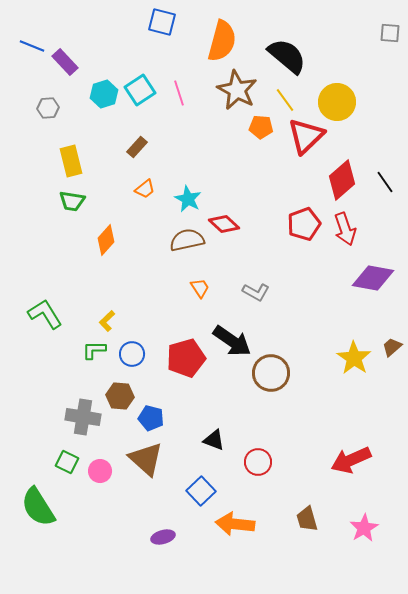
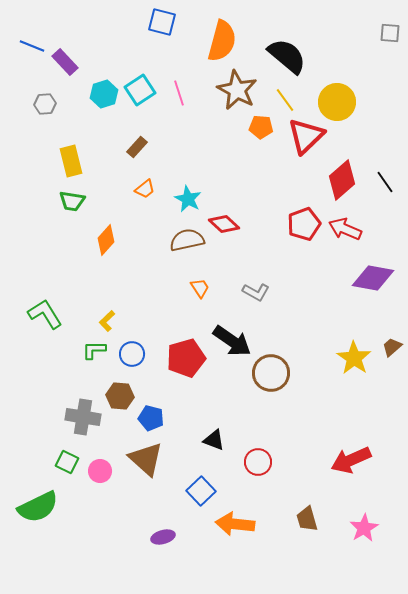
gray hexagon at (48, 108): moved 3 px left, 4 px up
red arrow at (345, 229): rotated 132 degrees clockwise
green semicircle at (38, 507): rotated 84 degrees counterclockwise
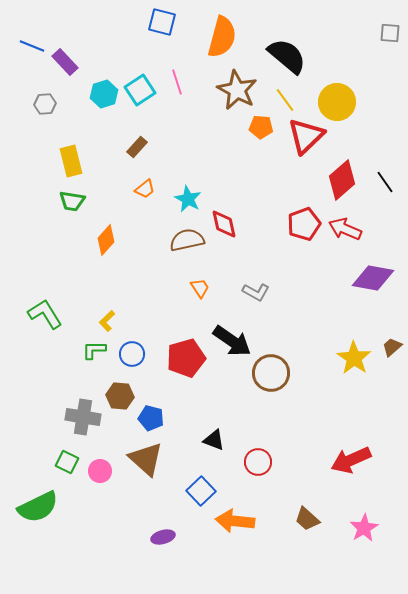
orange semicircle at (222, 41): moved 4 px up
pink line at (179, 93): moved 2 px left, 11 px up
red diamond at (224, 224): rotated 36 degrees clockwise
brown trapezoid at (307, 519): rotated 32 degrees counterclockwise
orange arrow at (235, 524): moved 3 px up
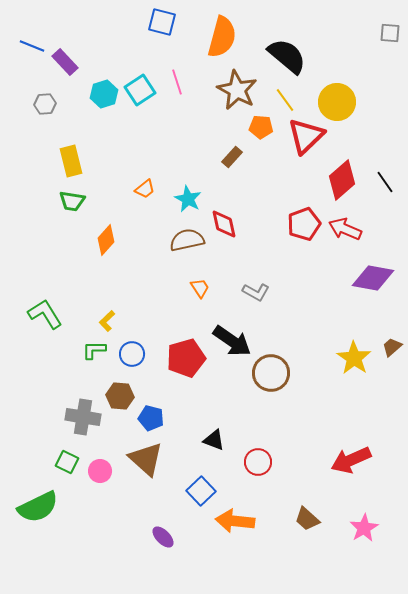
brown rectangle at (137, 147): moved 95 px right, 10 px down
purple ellipse at (163, 537): rotated 60 degrees clockwise
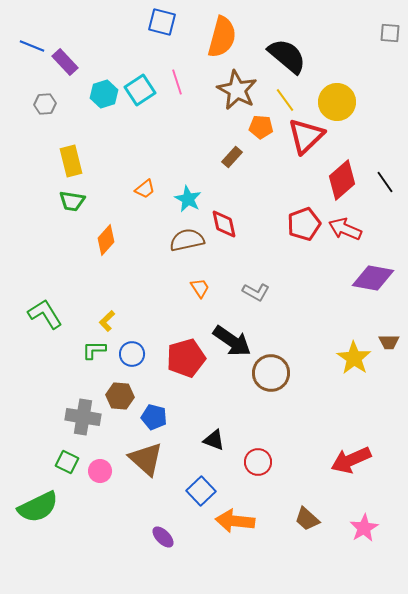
brown trapezoid at (392, 347): moved 3 px left, 5 px up; rotated 140 degrees counterclockwise
blue pentagon at (151, 418): moved 3 px right, 1 px up
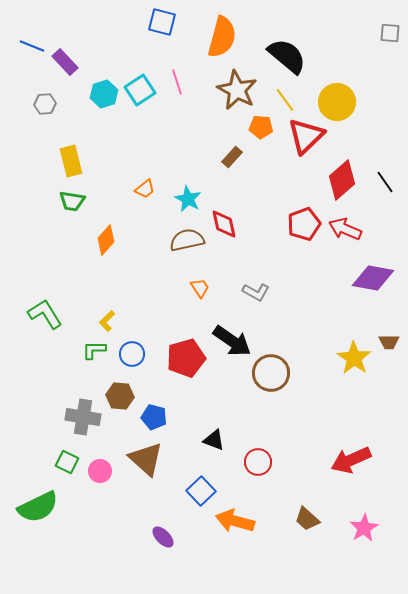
orange arrow at (235, 521): rotated 9 degrees clockwise
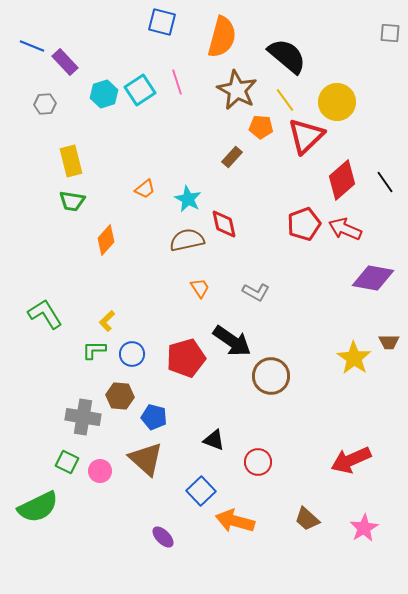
brown circle at (271, 373): moved 3 px down
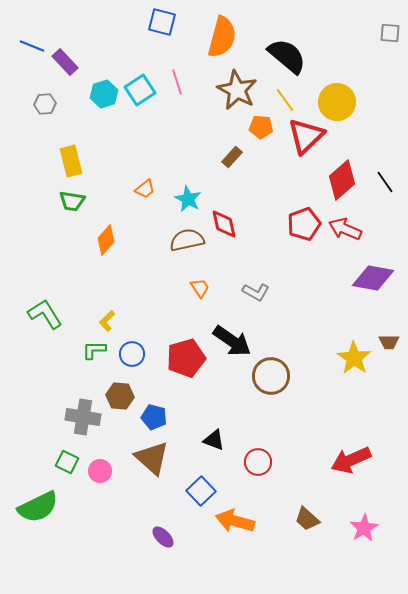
brown triangle at (146, 459): moved 6 px right, 1 px up
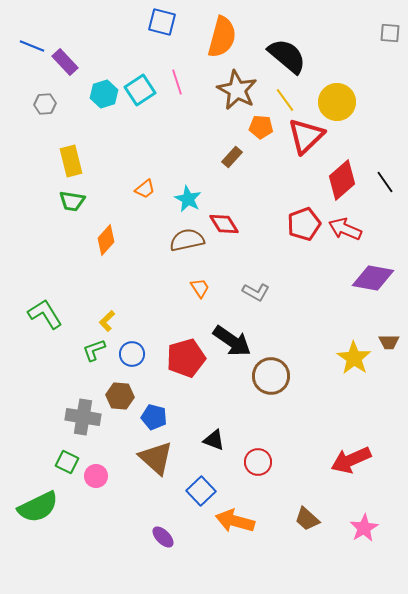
red diamond at (224, 224): rotated 20 degrees counterclockwise
green L-shape at (94, 350): rotated 20 degrees counterclockwise
brown triangle at (152, 458): moved 4 px right
pink circle at (100, 471): moved 4 px left, 5 px down
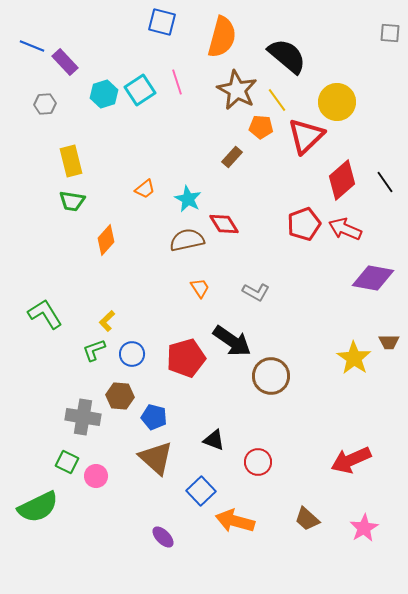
yellow line at (285, 100): moved 8 px left
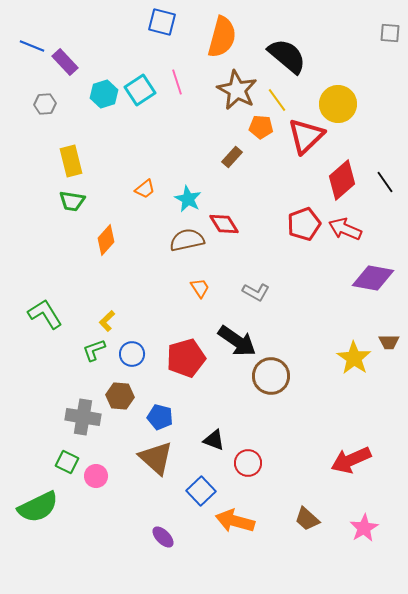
yellow circle at (337, 102): moved 1 px right, 2 px down
black arrow at (232, 341): moved 5 px right
blue pentagon at (154, 417): moved 6 px right
red circle at (258, 462): moved 10 px left, 1 px down
